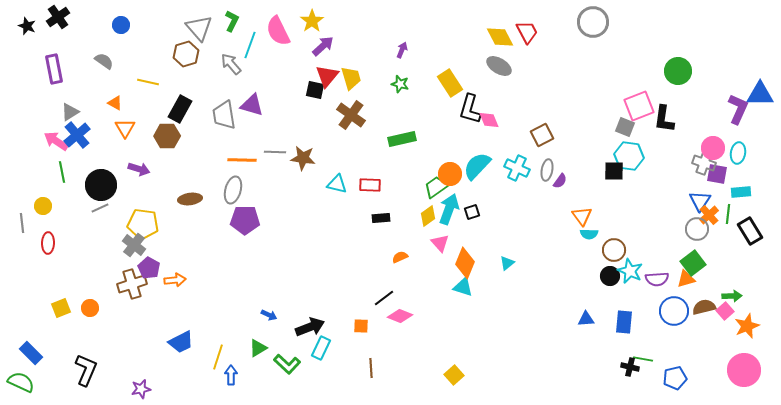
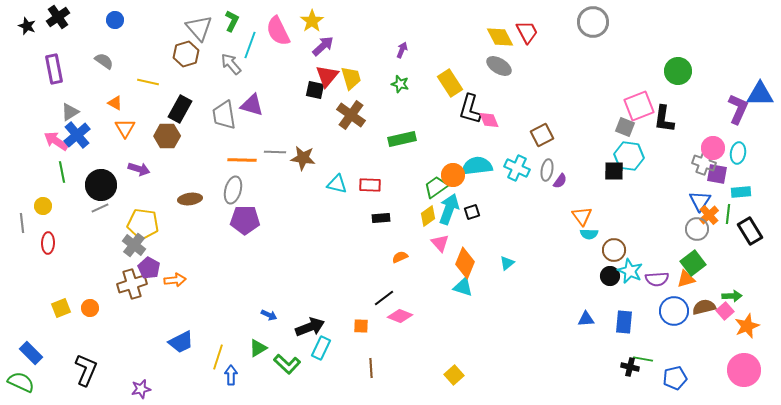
blue circle at (121, 25): moved 6 px left, 5 px up
cyan semicircle at (477, 166): rotated 40 degrees clockwise
orange circle at (450, 174): moved 3 px right, 1 px down
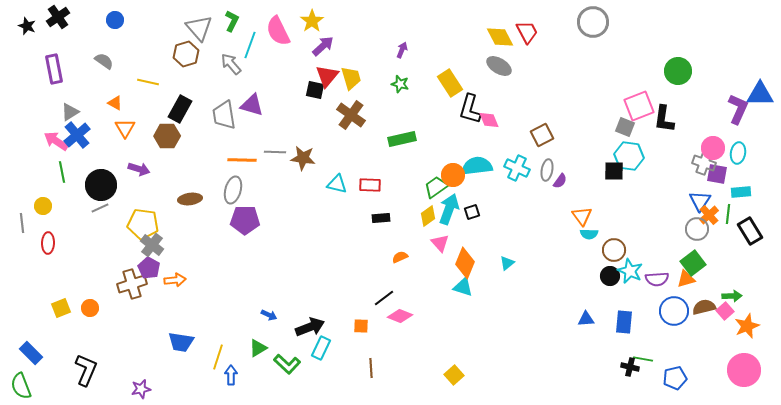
gray cross at (134, 245): moved 18 px right
blue trapezoid at (181, 342): rotated 36 degrees clockwise
green semicircle at (21, 382): moved 4 px down; rotated 136 degrees counterclockwise
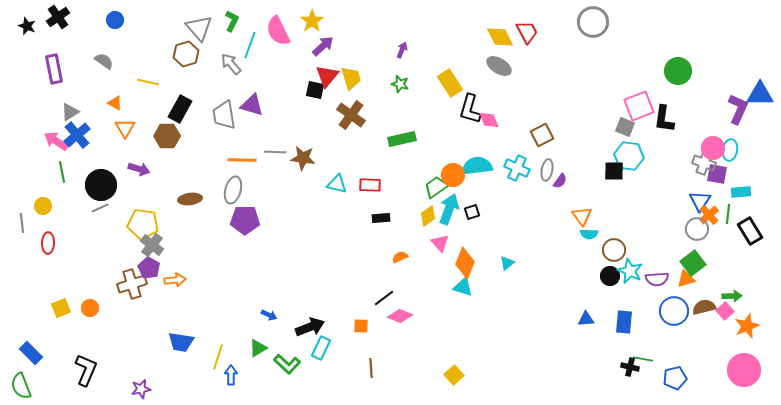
cyan ellipse at (738, 153): moved 8 px left, 3 px up
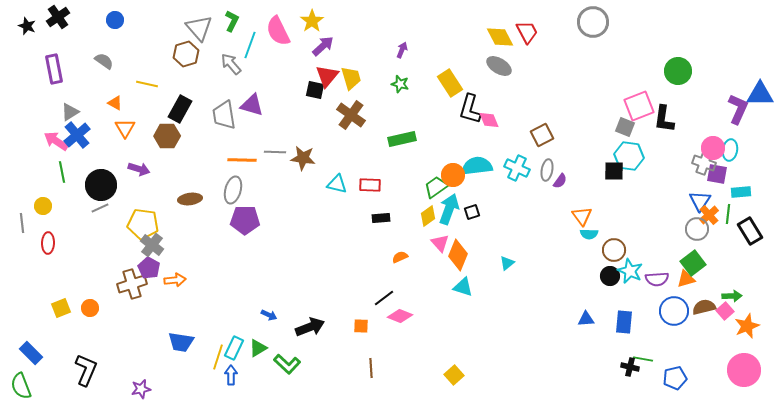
yellow line at (148, 82): moved 1 px left, 2 px down
orange diamond at (465, 263): moved 7 px left, 8 px up
cyan rectangle at (321, 348): moved 87 px left
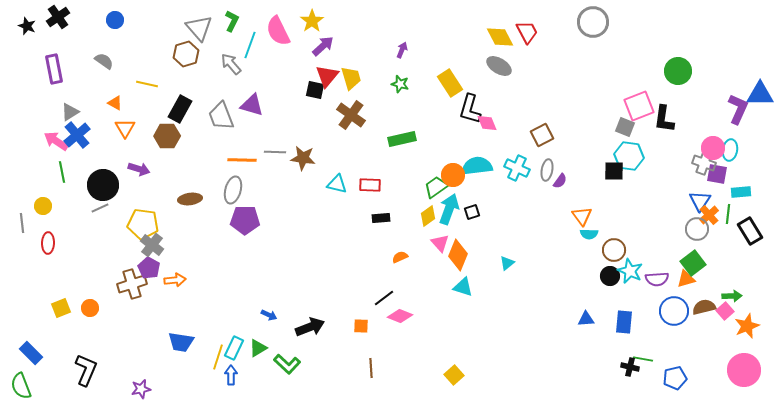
gray trapezoid at (224, 115): moved 3 px left, 1 px down; rotated 12 degrees counterclockwise
pink diamond at (489, 120): moved 2 px left, 3 px down
black circle at (101, 185): moved 2 px right
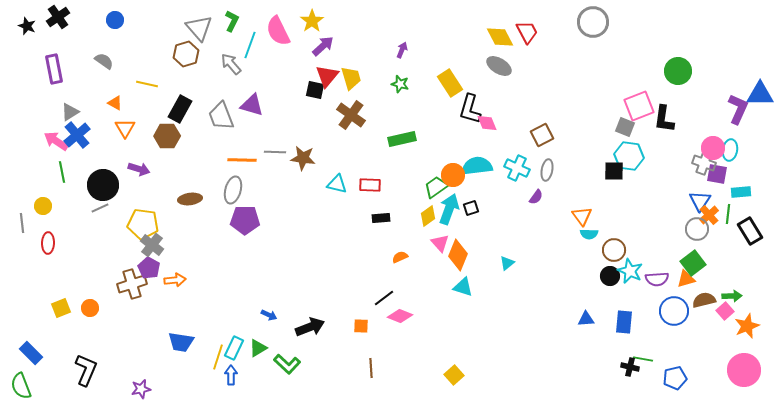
purple semicircle at (560, 181): moved 24 px left, 16 px down
black square at (472, 212): moved 1 px left, 4 px up
brown semicircle at (704, 307): moved 7 px up
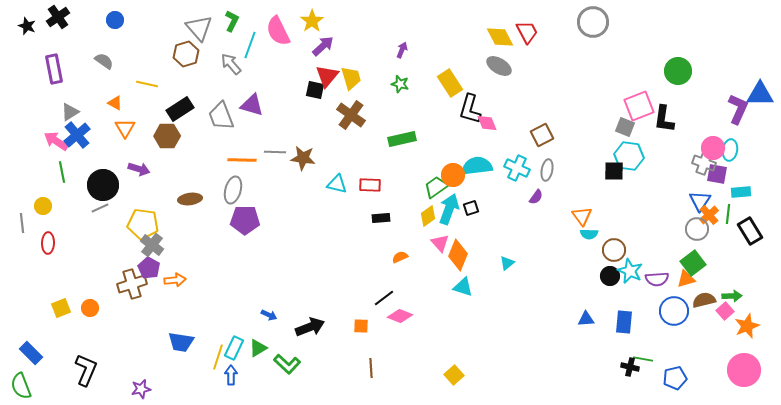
black rectangle at (180, 109): rotated 28 degrees clockwise
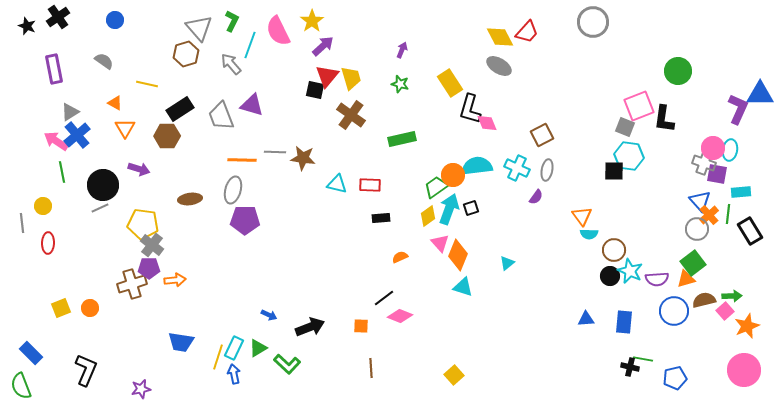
red trapezoid at (527, 32): rotated 70 degrees clockwise
blue triangle at (700, 201): rotated 15 degrees counterclockwise
purple pentagon at (149, 268): rotated 30 degrees counterclockwise
blue arrow at (231, 375): moved 3 px right, 1 px up; rotated 12 degrees counterclockwise
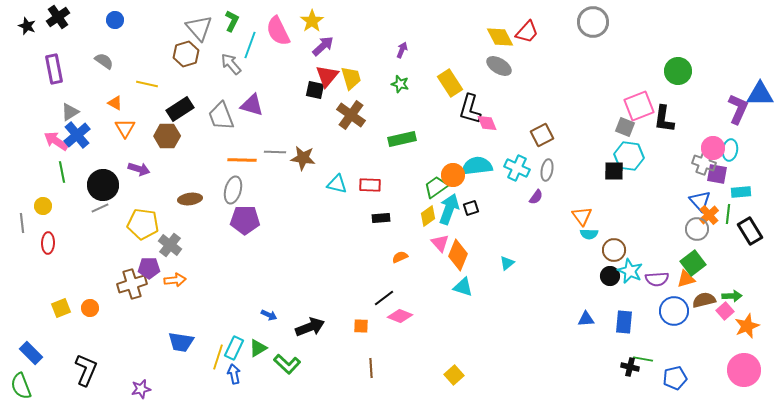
gray cross at (152, 245): moved 18 px right
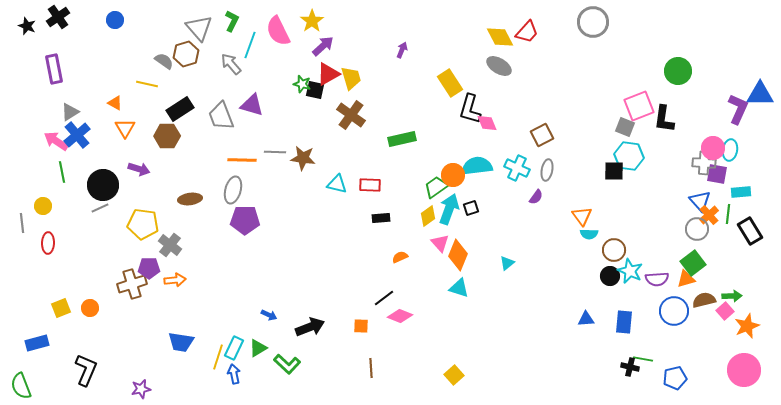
gray semicircle at (104, 61): moved 60 px right
red triangle at (327, 76): moved 1 px right, 2 px up; rotated 20 degrees clockwise
green star at (400, 84): moved 98 px left
gray cross at (704, 163): rotated 15 degrees counterclockwise
cyan triangle at (463, 287): moved 4 px left, 1 px down
blue rectangle at (31, 353): moved 6 px right, 10 px up; rotated 60 degrees counterclockwise
